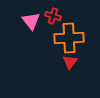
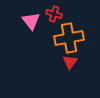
red cross: moved 1 px right, 2 px up
orange cross: rotated 8 degrees counterclockwise
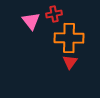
red cross: rotated 28 degrees counterclockwise
orange cross: rotated 12 degrees clockwise
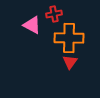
pink triangle: moved 1 px right, 4 px down; rotated 24 degrees counterclockwise
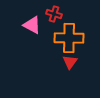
red cross: rotated 28 degrees clockwise
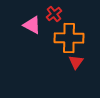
red cross: rotated 35 degrees clockwise
red triangle: moved 6 px right
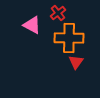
red cross: moved 4 px right, 1 px up
